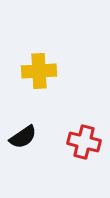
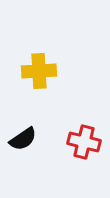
black semicircle: moved 2 px down
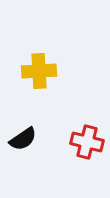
red cross: moved 3 px right
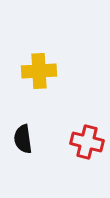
black semicircle: rotated 116 degrees clockwise
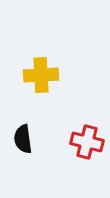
yellow cross: moved 2 px right, 4 px down
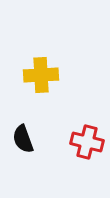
black semicircle: rotated 12 degrees counterclockwise
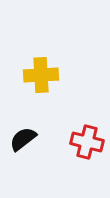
black semicircle: rotated 72 degrees clockwise
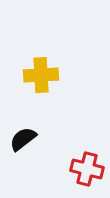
red cross: moved 27 px down
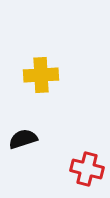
black semicircle: rotated 20 degrees clockwise
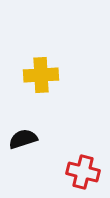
red cross: moved 4 px left, 3 px down
